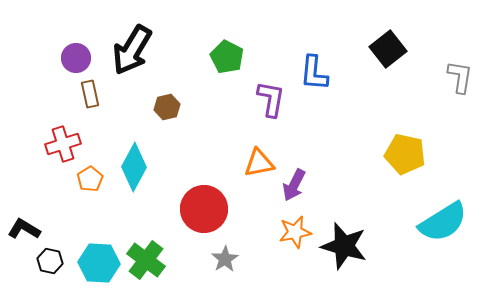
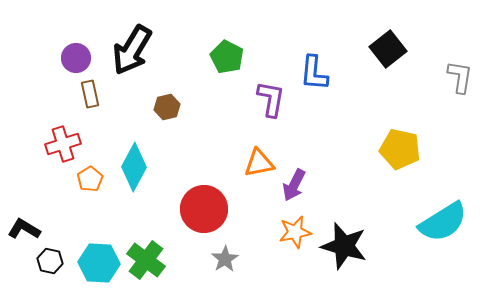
yellow pentagon: moved 5 px left, 5 px up
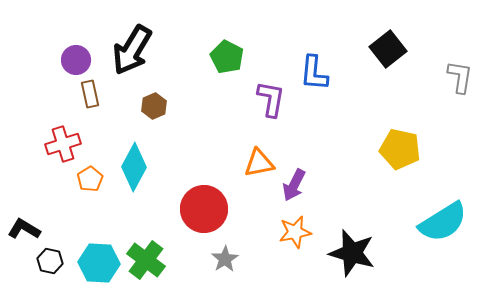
purple circle: moved 2 px down
brown hexagon: moved 13 px left, 1 px up; rotated 10 degrees counterclockwise
black star: moved 8 px right, 7 px down
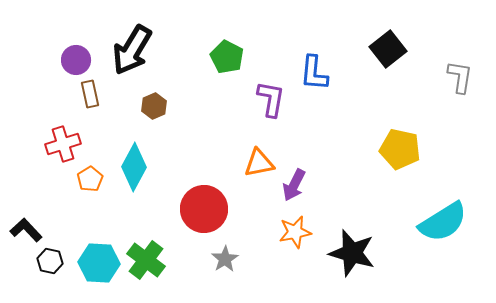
black L-shape: moved 2 px right, 1 px down; rotated 16 degrees clockwise
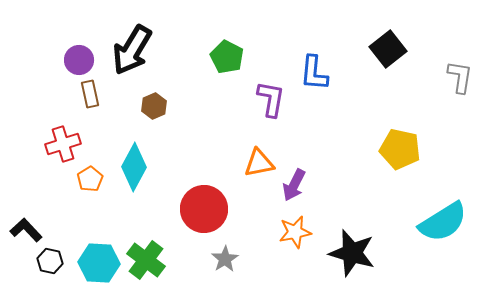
purple circle: moved 3 px right
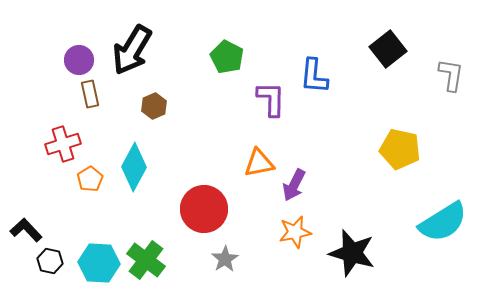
blue L-shape: moved 3 px down
gray L-shape: moved 9 px left, 2 px up
purple L-shape: rotated 9 degrees counterclockwise
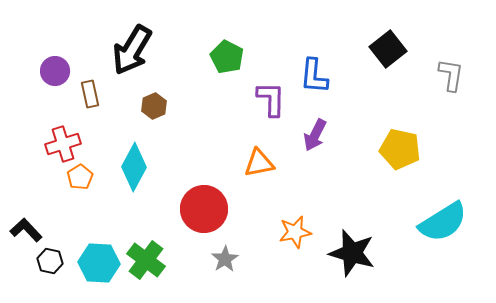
purple circle: moved 24 px left, 11 px down
orange pentagon: moved 10 px left, 2 px up
purple arrow: moved 21 px right, 50 px up
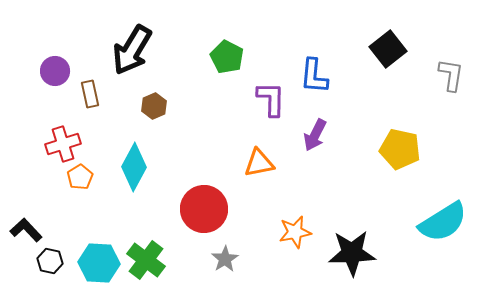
black star: rotated 18 degrees counterclockwise
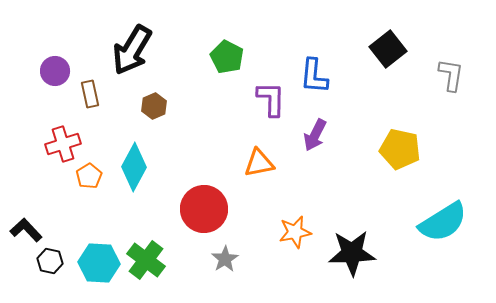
orange pentagon: moved 9 px right, 1 px up
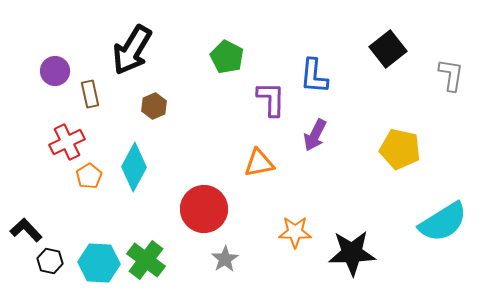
red cross: moved 4 px right, 2 px up; rotated 8 degrees counterclockwise
orange star: rotated 12 degrees clockwise
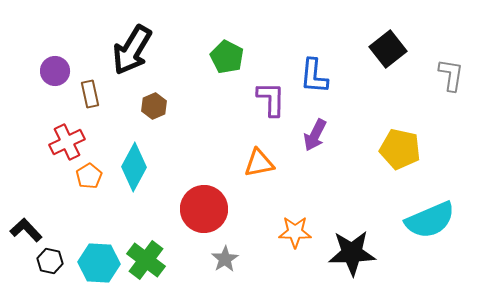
cyan semicircle: moved 13 px left, 2 px up; rotated 9 degrees clockwise
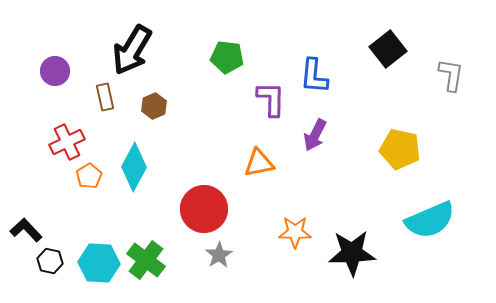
green pentagon: rotated 20 degrees counterclockwise
brown rectangle: moved 15 px right, 3 px down
gray star: moved 6 px left, 4 px up
